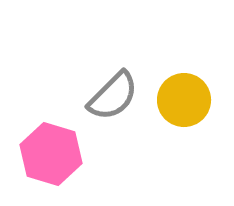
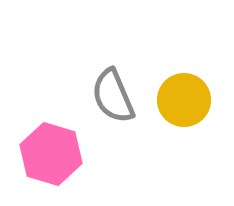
gray semicircle: rotated 112 degrees clockwise
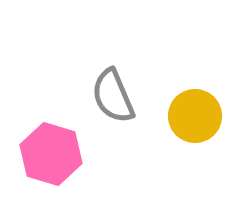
yellow circle: moved 11 px right, 16 px down
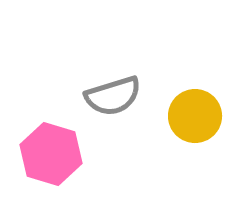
gray semicircle: rotated 84 degrees counterclockwise
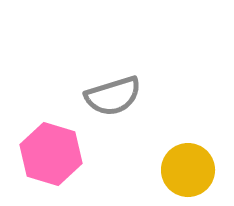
yellow circle: moved 7 px left, 54 px down
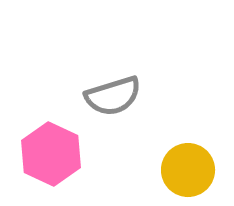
pink hexagon: rotated 8 degrees clockwise
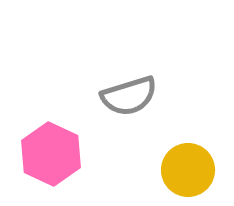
gray semicircle: moved 16 px right
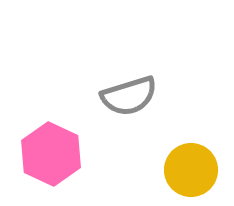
yellow circle: moved 3 px right
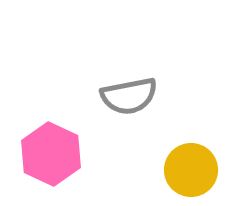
gray semicircle: rotated 6 degrees clockwise
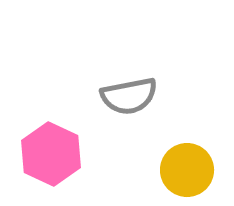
yellow circle: moved 4 px left
